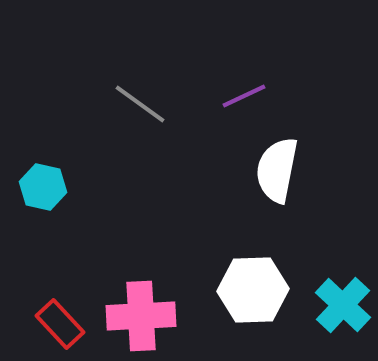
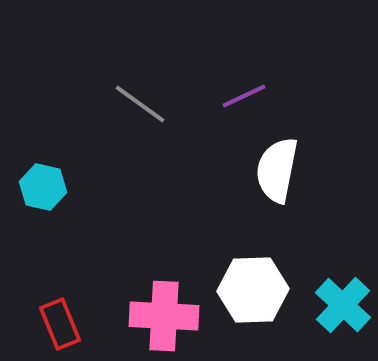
pink cross: moved 23 px right; rotated 6 degrees clockwise
red rectangle: rotated 21 degrees clockwise
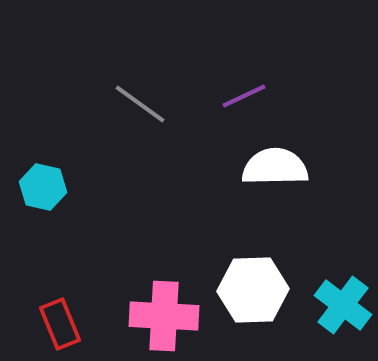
white semicircle: moved 2 px left, 3 px up; rotated 78 degrees clockwise
cyan cross: rotated 6 degrees counterclockwise
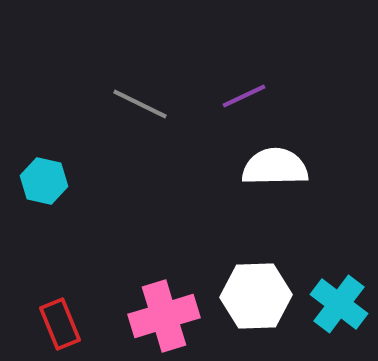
gray line: rotated 10 degrees counterclockwise
cyan hexagon: moved 1 px right, 6 px up
white hexagon: moved 3 px right, 6 px down
cyan cross: moved 4 px left, 1 px up
pink cross: rotated 20 degrees counterclockwise
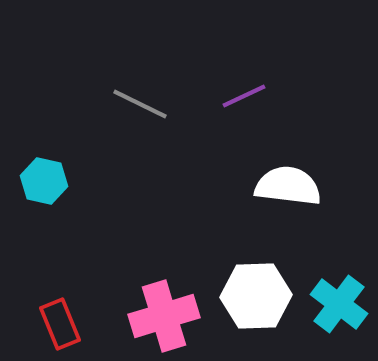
white semicircle: moved 13 px right, 19 px down; rotated 8 degrees clockwise
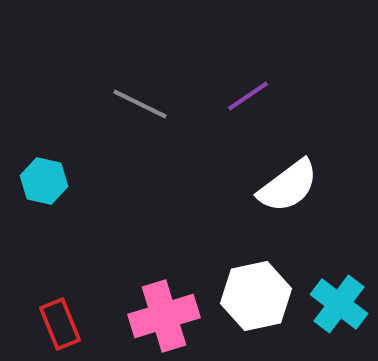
purple line: moved 4 px right; rotated 9 degrees counterclockwise
white semicircle: rotated 136 degrees clockwise
white hexagon: rotated 10 degrees counterclockwise
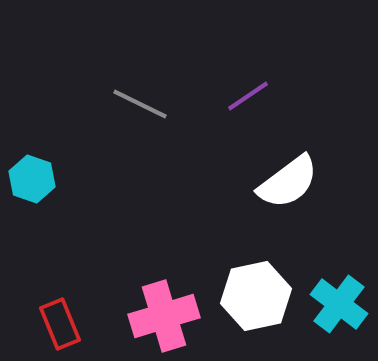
cyan hexagon: moved 12 px left, 2 px up; rotated 6 degrees clockwise
white semicircle: moved 4 px up
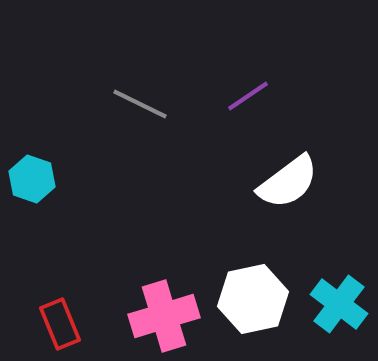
white hexagon: moved 3 px left, 3 px down
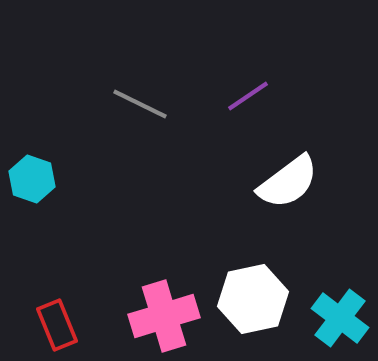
cyan cross: moved 1 px right, 14 px down
red rectangle: moved 3 px left, 1 px down
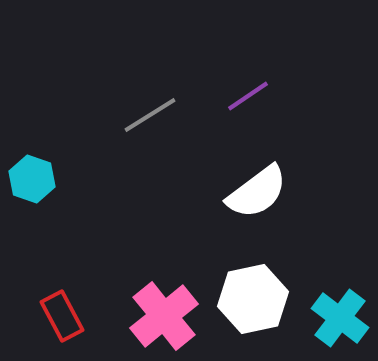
gray line: moved 10 px right, 11 px down; rotated 58 degrees counterclockwise
white semicircle: moved 31 px left, 10 px down
pink cross: rotated 22 degrees counterclockwise
red rectangle: moved 5 px right, 9 px up; rotated 6 degrees counterclockwise
